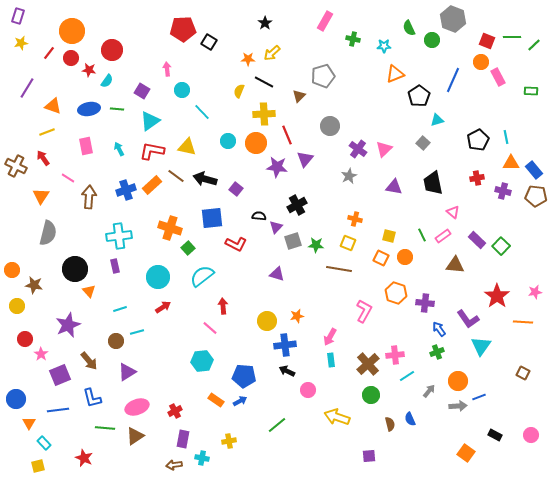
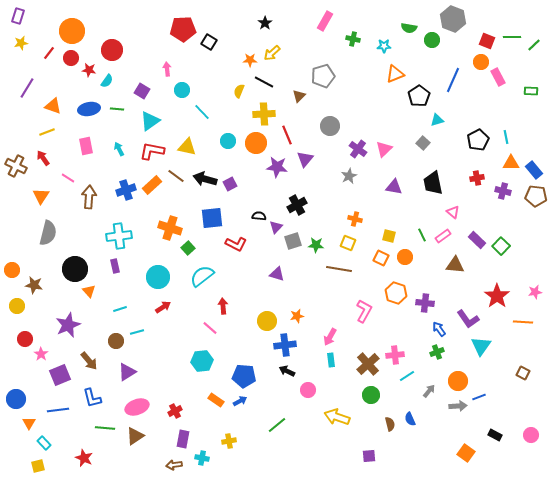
green semicircle at (409, 28): rotated 56 degrees counterclockwise
orange star at (248, 59): moved 2 px right, 1 px down
purple square at (236, 189): moved 6 px left, 5 px up; rotated 24 degrees clockwise
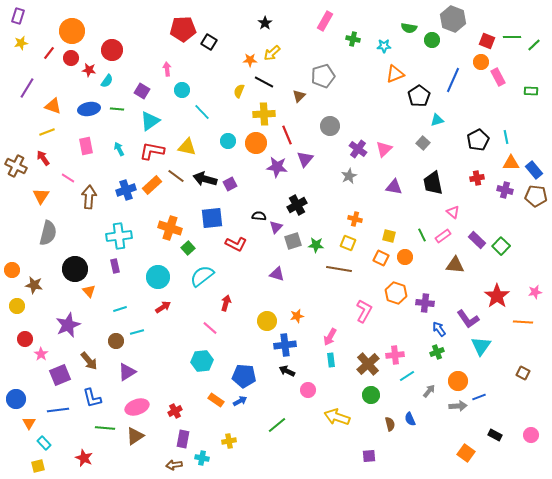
purple cross at (503, 191): moved 2 px right, 1 px up
red arrow at (223, 306): moved 3 px right, 3 px up; rotated 21 degrees clockwise
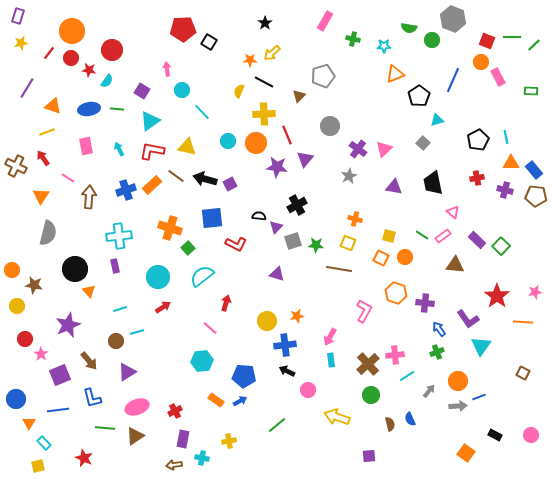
green line at (422, 235): rotated 32 degrees counterclockwise
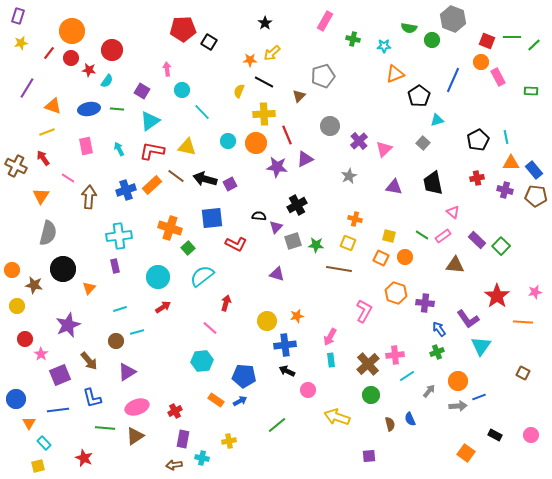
purple cross at (358, 149): moved 1 px right, 8 px up; rotated 12 degrees clockwise
purple triangle at (305, 159): rotated 24 degrees clockwise
black circle at (75, 269): moved 12 px left
orange triangle at (89, 291): moved 3 px up; rotated 24 degrees clockwise
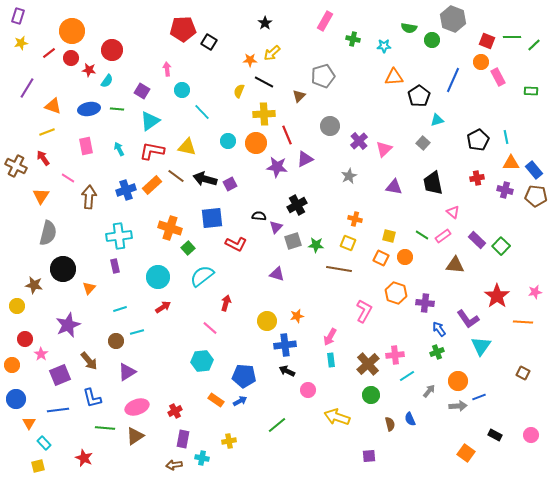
red line at (49, 53): rotated 16 degrees clockwise
orange triangle at (395, 74): moved 1 px left, 3 px down; rotated 18 degrees clockwise
orange circle at (12, 270): moved 95 px down
